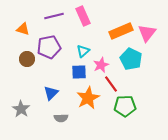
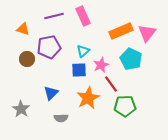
blue square: moved 2 px up
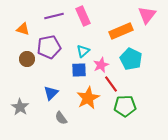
pink triangle: moved 18 px up
gray star: moved 1 px left, 2 px up
gray semicircle: rotated 56 degrees clockwise
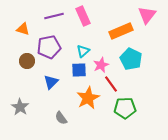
brown circle: moved 2 px down
blue triangle: moved 11 px up
green pentagon: moved 2 px down
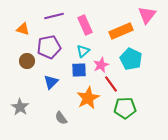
pink rectangle: moved 2 px right, 9 px down
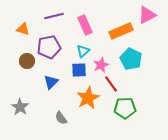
pink triangle: rotated 24 degrees clockwise
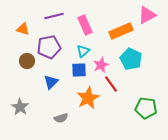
green pentagon: moved 21 px right; rotated 10 degrees clockwise
gray semicircle: rotated 72 degrees counterclockwise
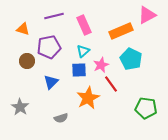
pink rectangle: moved 1 px left
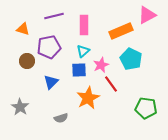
pink rectangle: rotated 24 degrees clockwise
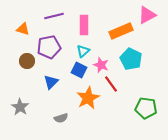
pink star: rotated 28 degrees counterclockwise
blue square: rotated 28 degrees clockwise
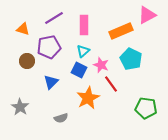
purple line: moved 2 px down; rotated 18 degrees counterclockwise
